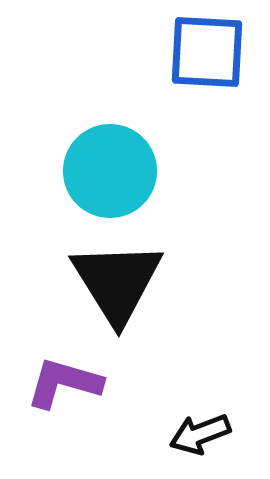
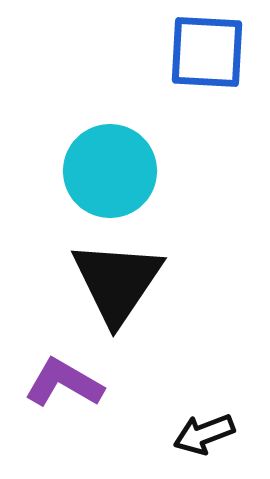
black triangle: rotated 6 degrees clockwise
purple L-shape: rotated 14 degrees clockwise
black arrow: moved 4 px right
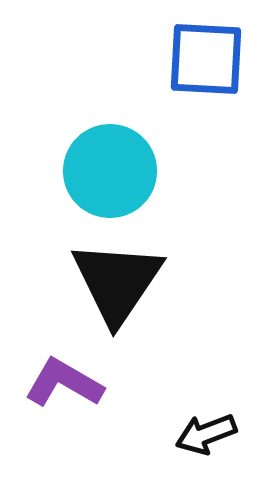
blue square: moved 1 px left, 7 px down
black arrow: moved 2 px right
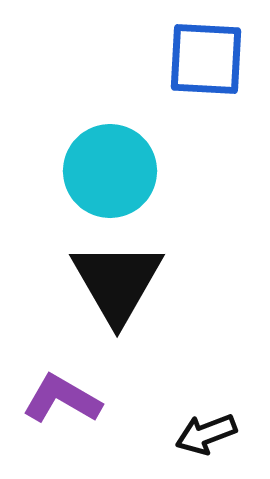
black triangle: rotated 4 degrees counterclockwise
purple L-shape: moved 2 px left, 16 px down
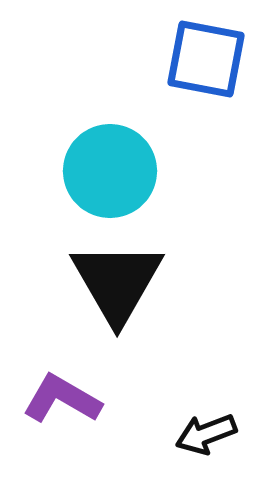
blue square: rotated 8 degrees clockwise
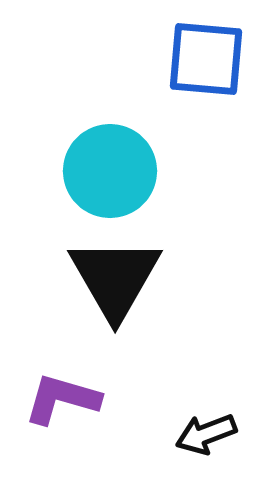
blue square: rotated 6 degrees counterclockwise
black triangle: moved 2 px left, 4 px up
purple L-shape: rotated 14 degrees counterclockwise
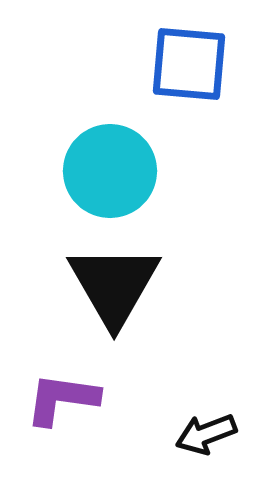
blue square: moved 17 px left, 5 px down
black triangle: moved 1 px left, 7 px down
purple L-shape: rotated 8 degrees counterclockwise
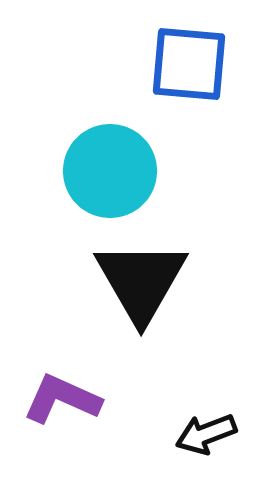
black triangle: moved 27 px right, 4 px up
purple L-shape: rotated 16 degrees clockwise
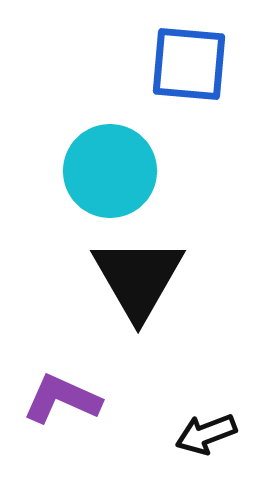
black triangle: moved 3 px left, 3 px up
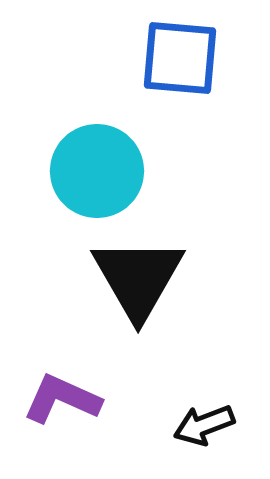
blue square: moved 9 px left, 6 px up
cyan circle: moved 13 px left
black arrow: moved 2 px left, 9 px up
